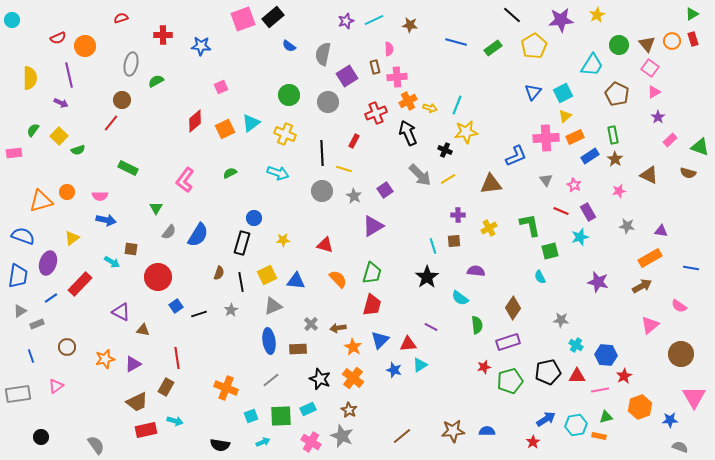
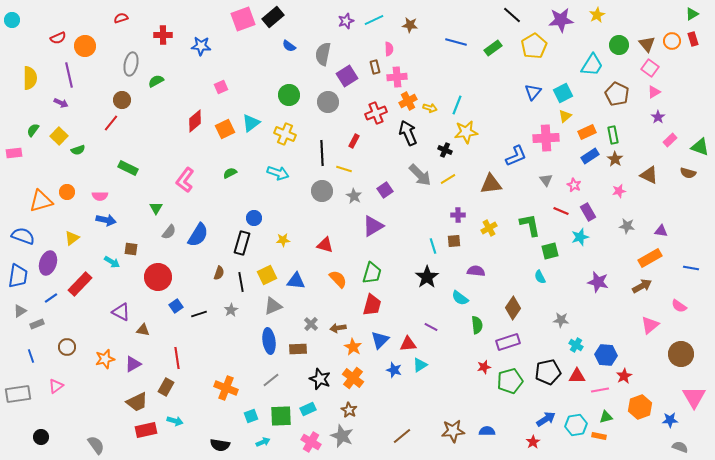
orange rectangle at (575, 137): moved 12 px right, 5 px up
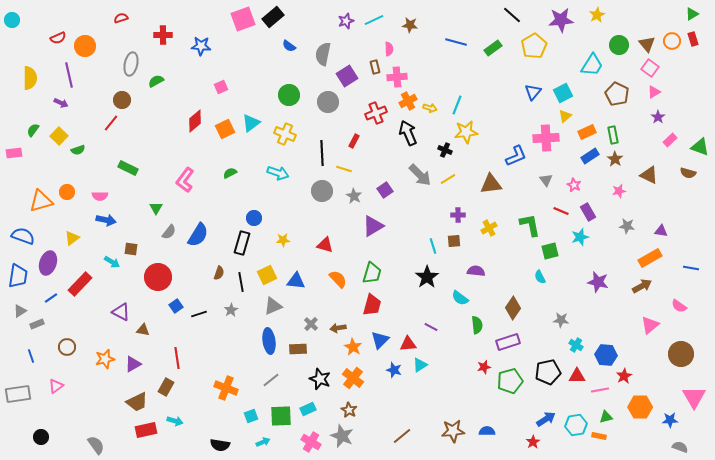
orange hexagon at (640, 407): rotated 20 degrees clockwise
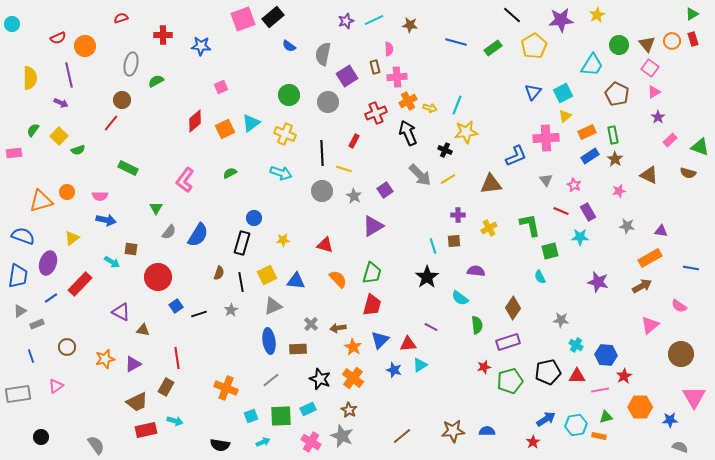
cyan circle at (12, 20): moved 4 px down
cyan arrow at (278, 173): moved 3 px right
cyan star at (580, 237): rotated 18 degrees clockwise
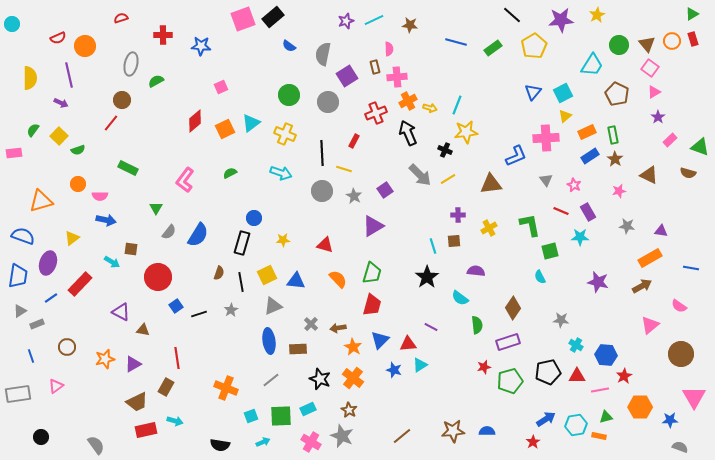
orange circle at (67, 192): moved 11 px right, 8 px up
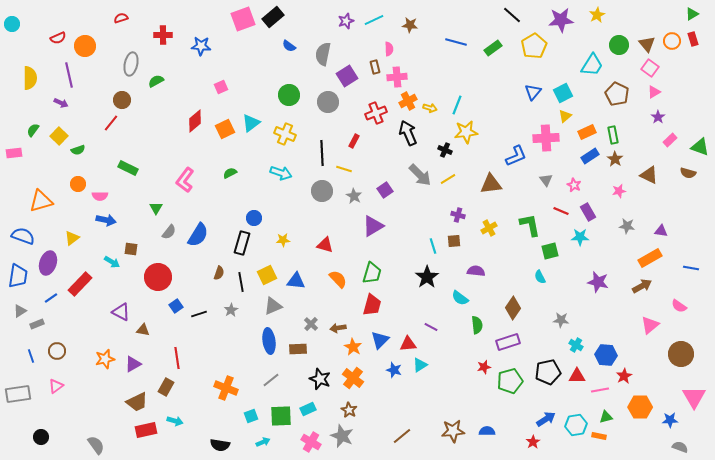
purple cross at (458, 215): rotated 16 degrees clockwise
brown circle at (67, 347): moved 10 px left, 4 px down
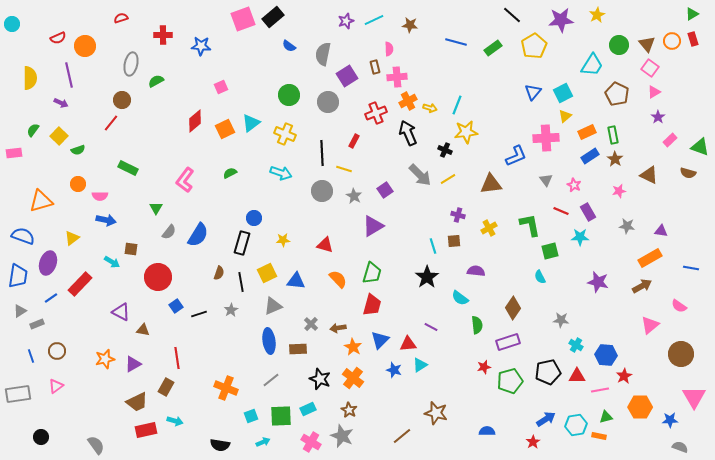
yellow square at (267, 275): moved 2 px up
brown star at (453, 431): moved 17 px left, 18 px up; rotated 20 degrees clockwise
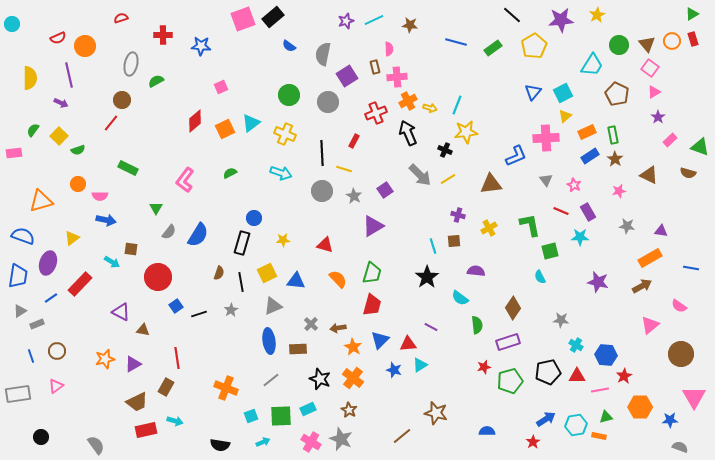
gray star at (342, 436): moved 1 px left, 3 px down
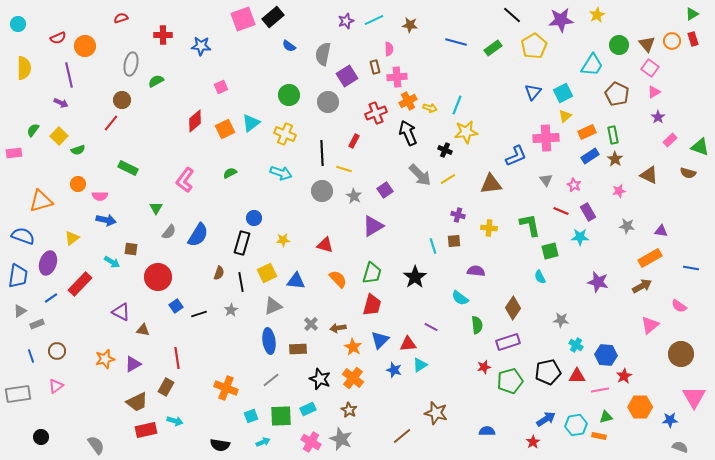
cyan circle at (12, 24): moved 6 px right
yellow semicircle at (30, 78): moved 6 px left, 10 px up
yellow cross at (489, 228): rotated 35 degrees clockwise
black star at (427, 277): moved 12 px left
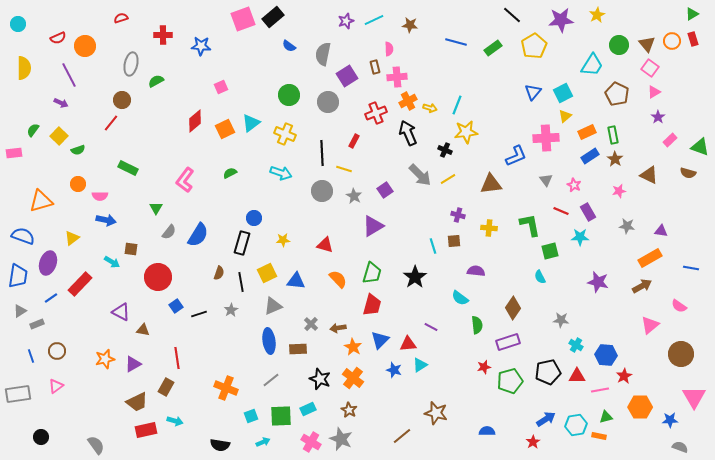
purple line at (69, 75): rotated 15 degrees counterclockwise
